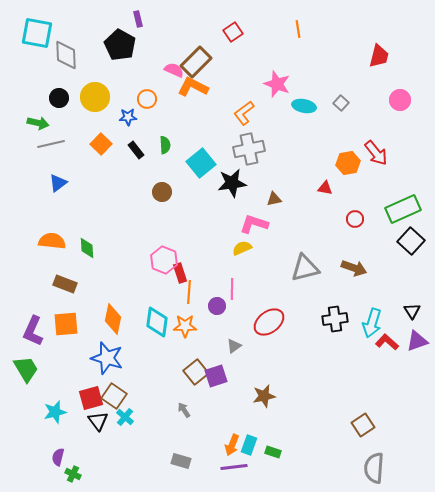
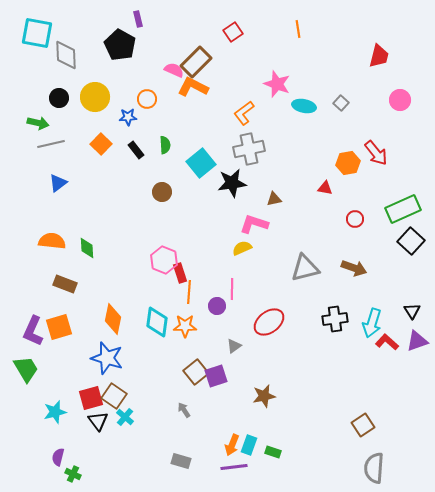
orange square at (66, 324): moved 7 px left, 3 px down; rotated 12 degrees counterclockwise
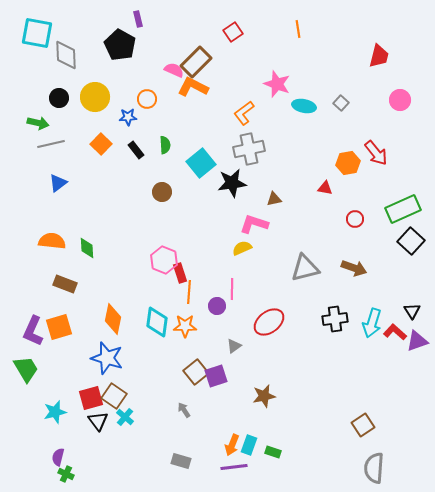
red L-shape at (387, 342): moved 8 px right, 10 px up
green cross at (73, 474): moved 7 px left
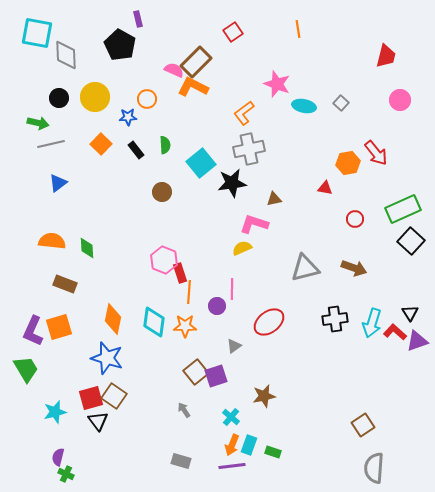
red trapezoid at (379, 56): moved 7 px right
black triangle at (412, 311): moved 2 px left, 2 px down
cyan diamond at (157, 322): moved 3 px left
cyan cross at (125, 417): moved 106 px right
purple line at (234, 467): moved 2 px left, 1 px up
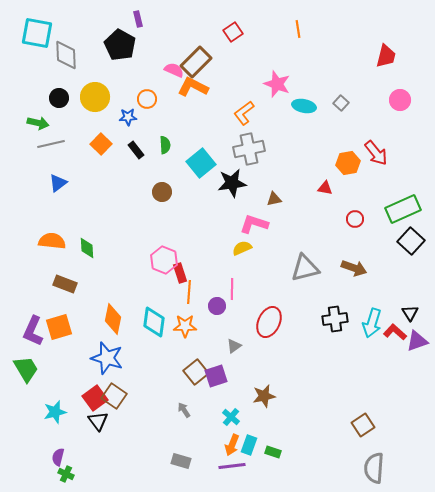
red ellipse at (269, 322): rotated 28 degrees counterclockwise
red square at (91, 398): moved 4 px right; rotated 20 degrees counterclockwise
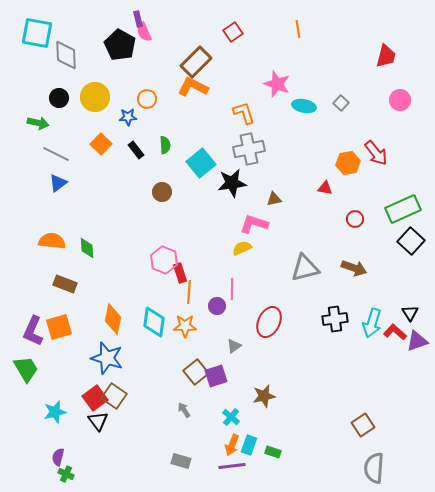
pink semicircle at (174, 70): moved 30 px left, 38 px up; rotated 138 degrees counterclockwise
orange L-shape at (244, 113): rotated 110 degrees clockwise
gray line at (51, 144): moved 5 px right, 10 px down; rotated 40 degrees clockwise
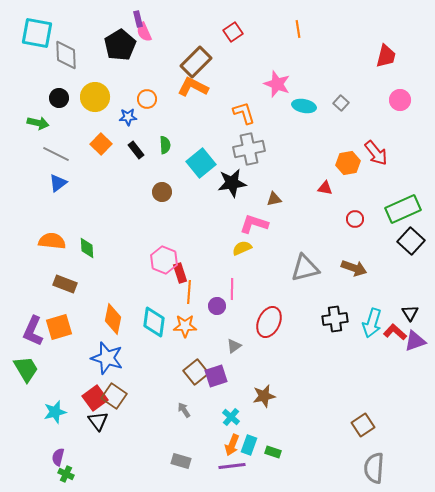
black pentagon at (120, 45): rotated 12 degrees clockwise
purple triangle at (417, 341): moved 2 px left
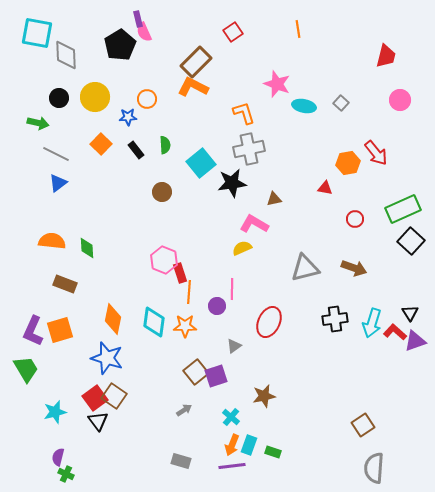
pink L-shape at (254, 224): rotated 12 degrees clockwise
orange square at (59, 327): moved 1 px right, 3 px down
gray arrow at (184, 410): rotated 91 degrees clockwise
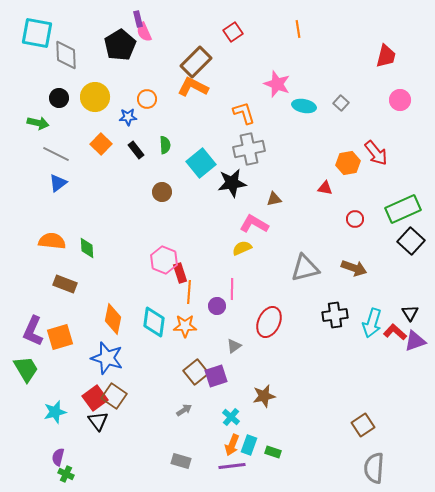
black cross at (335, 319): moved 4 px up
orange square at (60, 330): moved 7 px down
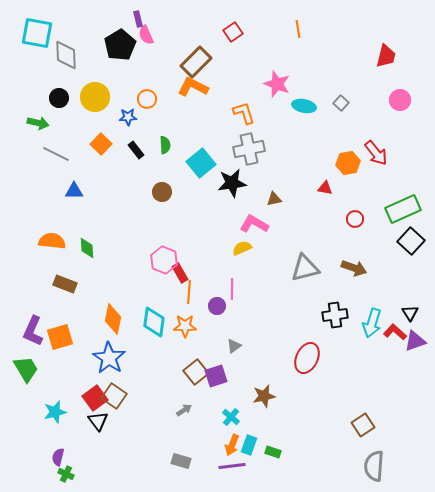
pink semicircle at (144, 32): moved 2 px right, 3 px down
blue triangle at (58, 183): moved 16 px right, 8 px down; rotated 36 degrees clockwise
red rectangle at (180, 273): rotated 12 degrees counterclockwise
red ellipse at (269, 322): moved 38 px right, 36 px down
blue star at (107, 358): moved 2 px right; rotated 16 degrees clockwise
gray semicircle at (374, 468): moved 2 px up
